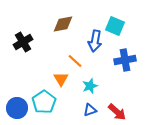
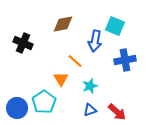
black cross: moved 1 px down; rotated 36 degrees counterclockwise
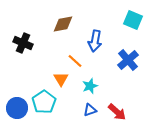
cyan square: moved 18 px right, 6 px up
blue cross: moved 3 px right; rotated 30 degrees counterclockwise
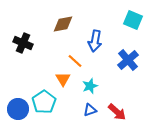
orange triangle: moved 2 px right
blue circle: moved 1 px right, 1 px down
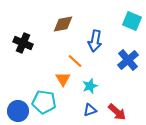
cyan square: moved 1 px left, 1 px down
cyan pentagon: rotated 30 degrees counterclockwise
blue circle: moved 2 px down
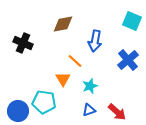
blue triangle: moved 1 px left
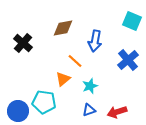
brown diamond: moved 4 px down
black cross: rotated 18 degrees clockwise
orange triangle: rotated 21 degrees clockwise
red arrow: rotated 120 degrees clockwise
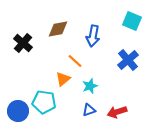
brown diamond: moved 5 px left, 1 px down
blue arrow: moved 2 px left, 5 px up
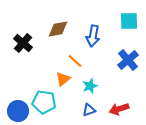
cyan square: moved 3 px left; rotated 24 degrees counterclockwise
red arrow: moved 2 px right, 3 px up
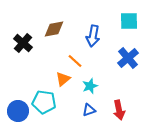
brown diamond: moved 4 px left
blue cross: moved 2 px up
red arrow: moved 1 px down; rotated 84 degrees counterclockwise
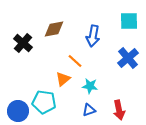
cyan star: rotated 28 degrees clockwise
